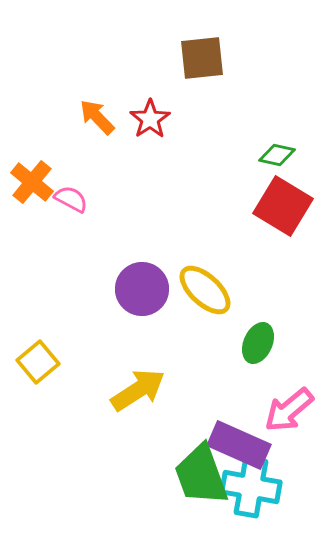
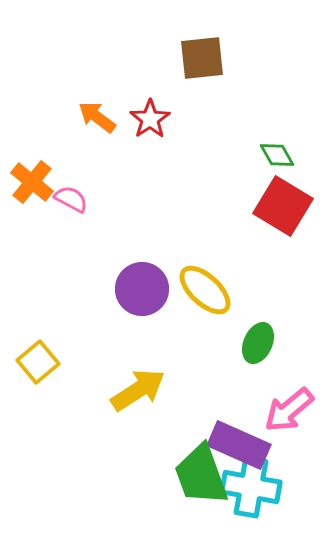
orange arrow: rotated 9 degrees counterclockwise
green diamond: rotated 48 degrees clockwise
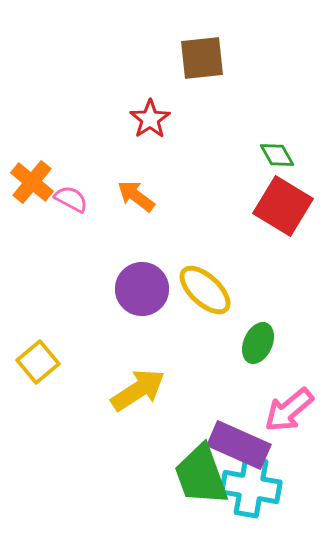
orange arrow: moved 39 px right, 79 px down
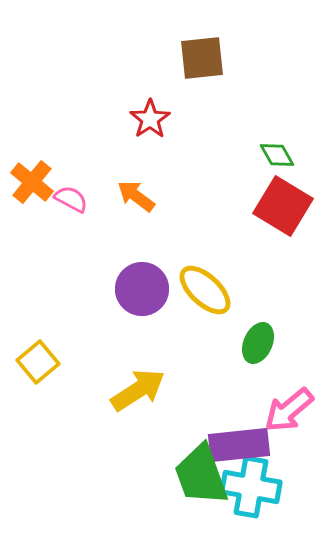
purple rectangle: rotated 30 degrees counterclockwise
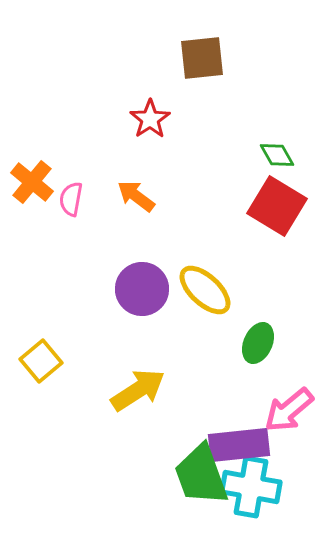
pink semicircle: rotated 108 degrees counterclockwise
red square: moved 6 px left
yellow square: moved 3 px right, 1 px up
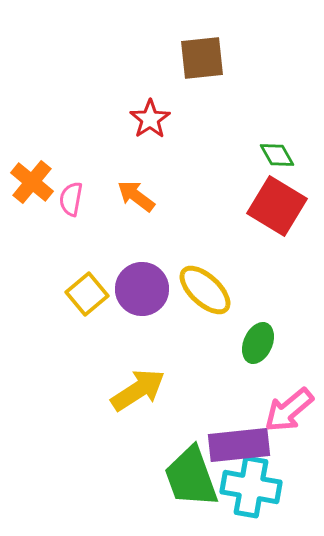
yellow square: moved 46 px right, 67 px up
green trapezoid: moved 10 px left, 2 px down
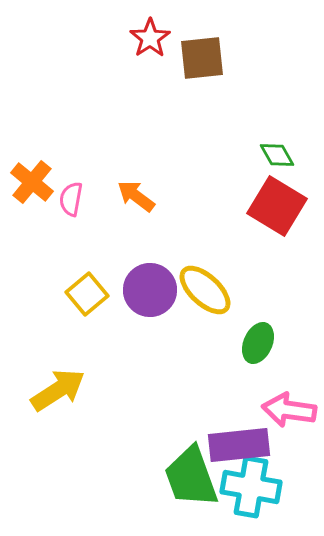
red star: moved 81 px up
purple circle: moved 8 px right, 1 px down
yellow arrow: moved 80 px left
pink arrow: rotated 48 degrees clockwise
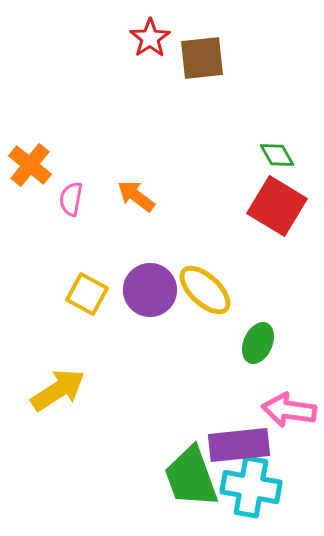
orange cross: moved 2 px left, 17 px up
yellow square: rotated 21 degrees counterclockwise
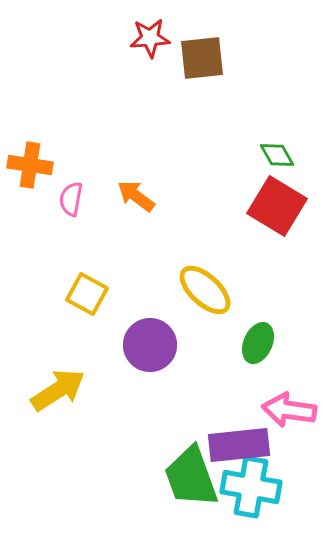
red star: rotated 30 degrees clockwise
orange cross: rotated 30 degrees counterclockwise
purple circle: moved 55 px down
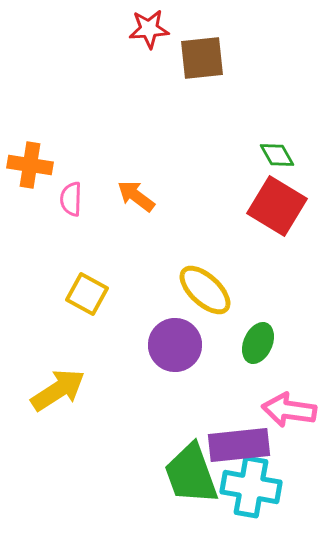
red star: moved 1 px left, 9 px up
pink semicircle: rotated 8 degrees counterclockwise
purple circle: moved 25 px right
green trapezoid: moved 3 px up
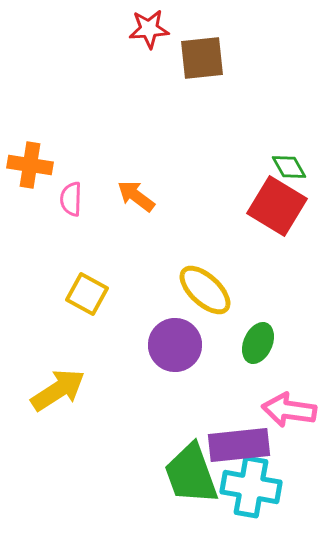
green diamond: moved 12 px right, 12 px down
